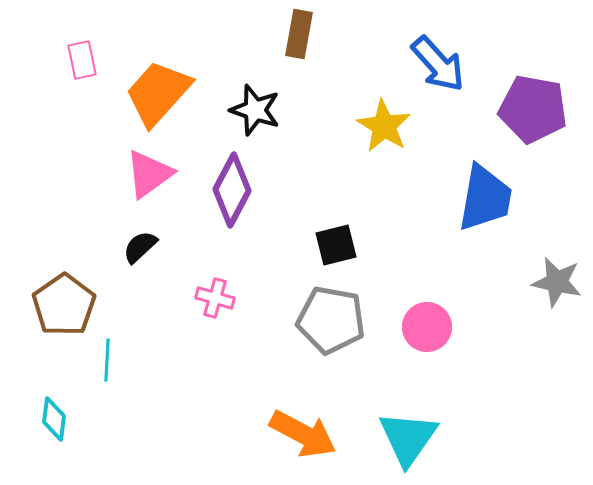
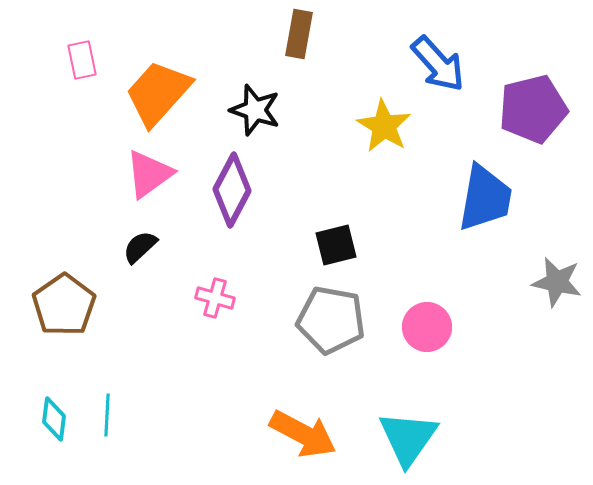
purple pentagon: rotated 24 degrees counterclockwise
cyan line: moved 55 px down
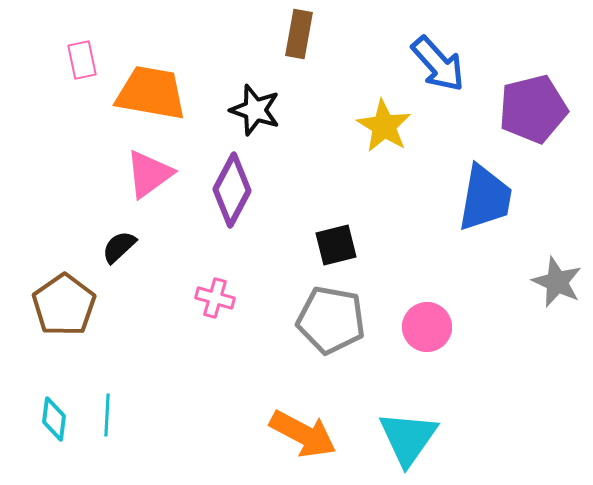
orange trapezoid: moved 7 px left; rotated 58 degrees clockwise
black semicircle: moved 21 px left
gray star: rotated 12 degrees clockwise
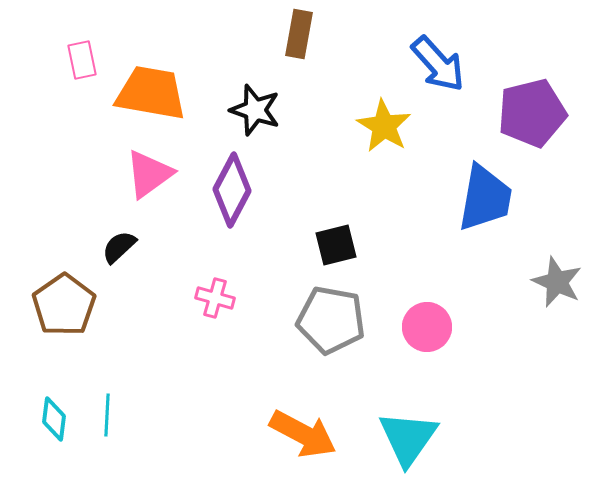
purple pentagon: moved 1 px left, 4 px down
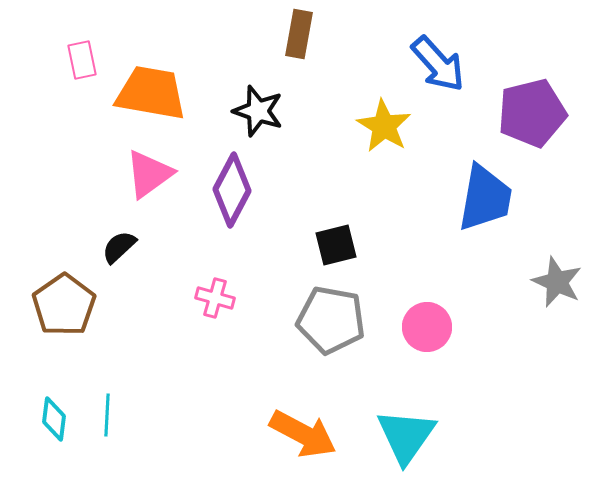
black star: moved 3 px right, 1 px down
cyan triangle: moved 2 px left, 2 px up
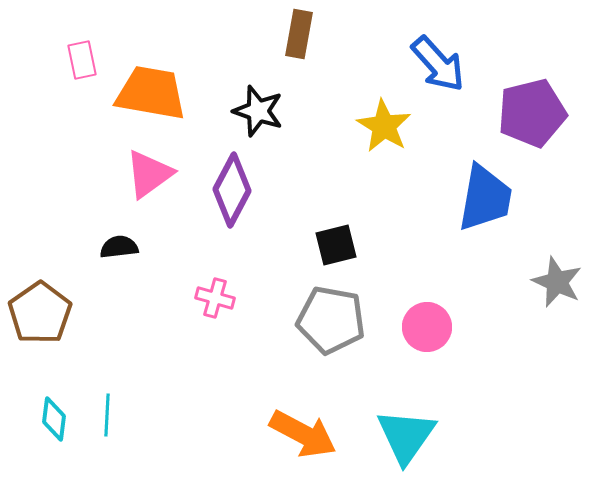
black semicircle: rotated 36 degrees clockwise
brown pentagon: moved 24 px left, 8 px down
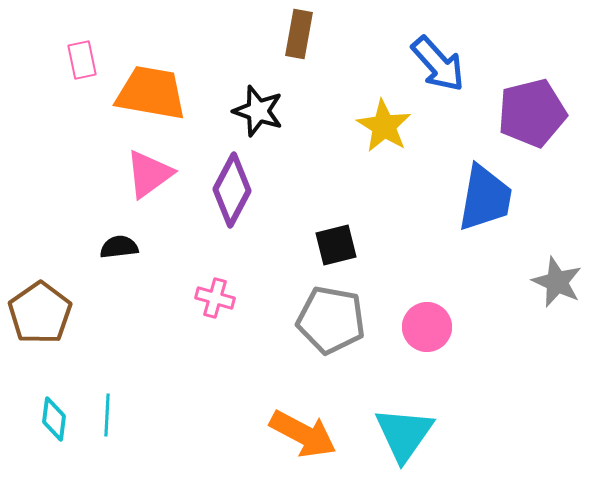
cyan triangle: moved 2 px left, 2 px up
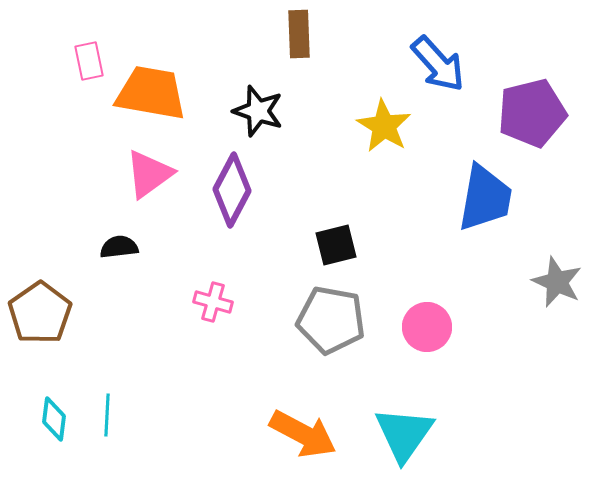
brown rectangle: rotated 12 degrees counterclockwise
pink rectangle: moved 7 px right, 1 px down
pink cross: moved 2 px left, 4 px down
